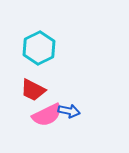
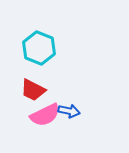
cyan hexagon: rotated 12 degrees counterclockwise
pink semicircle: moved 2 px left
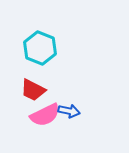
cyan hexagon: moved 1 px right
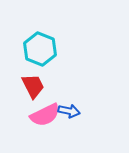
cyan hexagon: moved 1 px down
red trapezoid: moved 4 px up; rotated 144 degrees counterclockwise
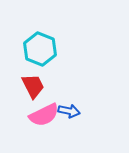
pink semicircle: moved 1 px left
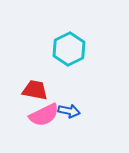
cyan hexagon: moved 29 px right; rotated 12 degrees clockwise
red trapezoid: moved 2 px right, 4 px down; rotated 52 degrees counterclockwise
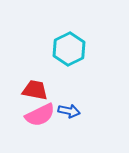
pink semicircle: moved 4 px left
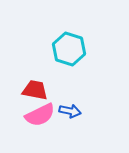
cyan hexagon: rotated 16 degrees counterclockwise
blue arrow: moved 1 px right
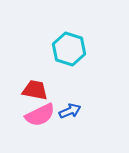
blue arrow: rotated 35 degrees counterclockwise
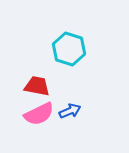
red trapezoid: moved 2 px right, 4 px up
pink semicircle: moved 1 px left, 1 px up
